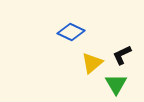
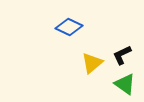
blue diamond: moved 2 px left, 5 px up
green triangle: moved 9 px right; rotated 25 degrees counterclockwise
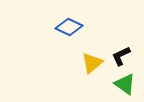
black L-shape: moved 1 px left, 1 px down
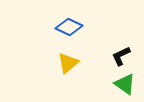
yellow triangle: moved 24 px left
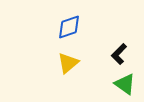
blue diamond: rotated 44 degrees counterclockwise
black L-shape: moved 2 px left, 2 px up; rotated 20 degrees counterclockwise
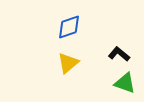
black L-shape: rotated 85 degrees clockwise
green triangle: moved 1 px up; rotated 15 degrees counterclockwise
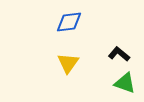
blue diamond: moved 5 px up; rotated 12 degrees clockwise
yellow triangle: rotated 15 degrees counterclockwise
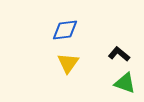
blue diamond: moved 4 px left, 8 px down
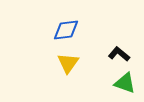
blue diamond: moved 1 px right
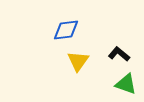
yellow triangle: moved 10 px right, 2 px up
green triangle: moved 1 px right, 1 px down
